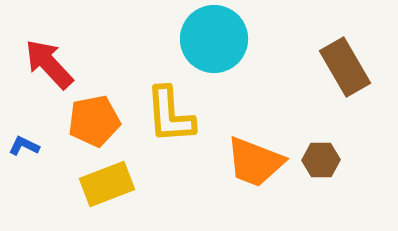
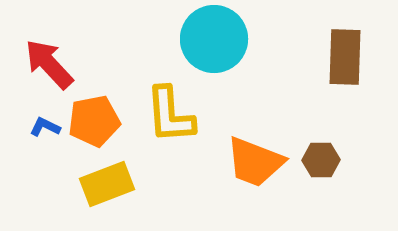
brown rectangle: moved 10 px up; rotated 32 degrees clockwise
blue L-shape: moved 21 px right, 19 px up
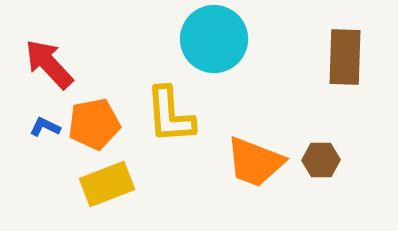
orange pentagon: moved 3 px down
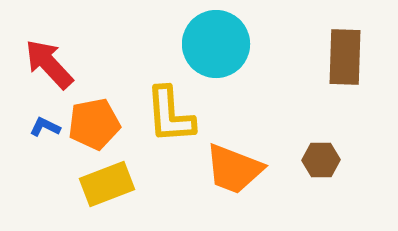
cyan circle: moved 2 px right, 5 px down
orange trapezoid: moved 21 px left, 7 px down
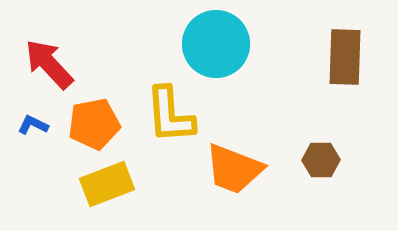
blue L-shape: moved 12 px left, 2 px up
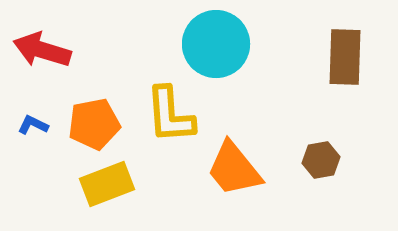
red arrow: moved 7 px left, 14 px up; rotated 30 degrees counterclockwise
brown hexagon: rotated 9 degrees counterclockwise
orange trapezoid: rotated 30 degrees clockwise
